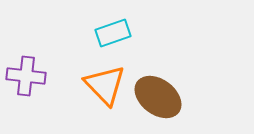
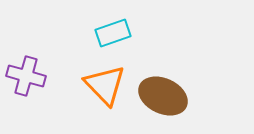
purple cross: rotated 9 degrees clockwise
brown ellipse: moved 5 px right, 1 px up; rotated 12 degrees counterclockwise
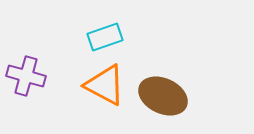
cyan rectangle: moved 8 px left, 4 px down
orange triangle: rotated 18 degrees counterclockwise
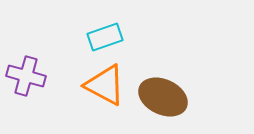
brown ellipse: moved 1 px down
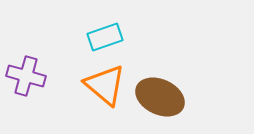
orange triangle: rotated 12 degrees clockwise
brown ellipse: moved 3 px left
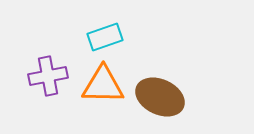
purple cross: moved 22 px right; rotated 27 degrees counterclockwise
orange triangle: moved 2 px left; rotated 39 degrees counterclockwise
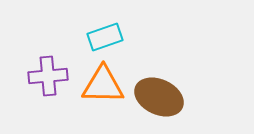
purple cross: rotated 6 degrees clockwise
brown ellipse: moved 1 px left
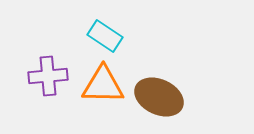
cyan rectangle: moved 1 px up; rotated 52 degrees clockwise
